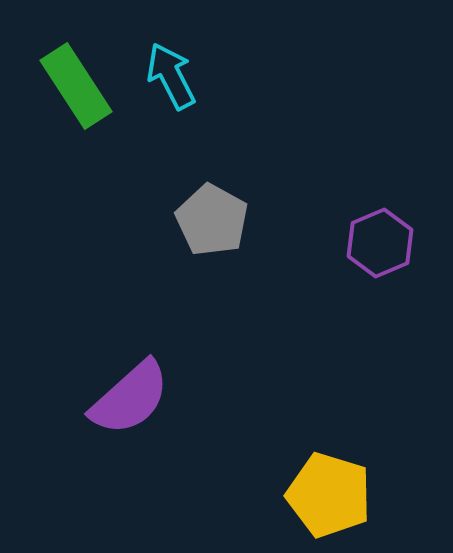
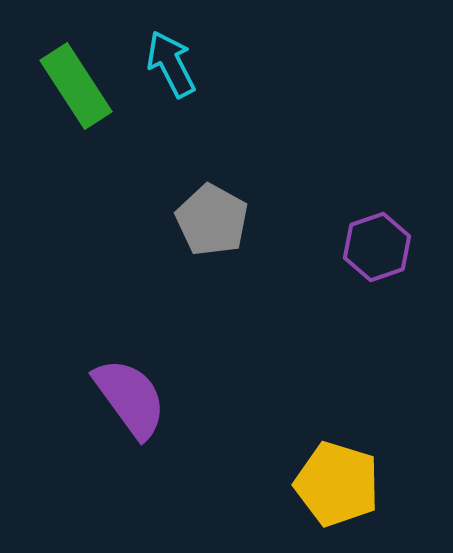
cyan arrow: moved 12 px up
purple hexagon: moved 3 px left, 4 px down; rotated 4 degrees clockwise
purple semicircle: rotated 84 degrees counterclockwise
yellow pentagon: moved 8 px right, 11 px up
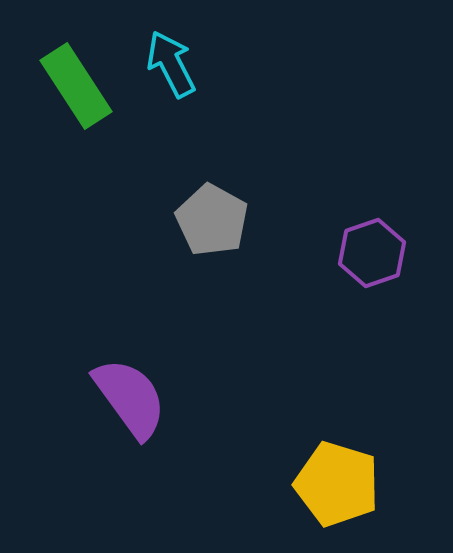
purple hexagon: moved 5 px left, 6 px down
